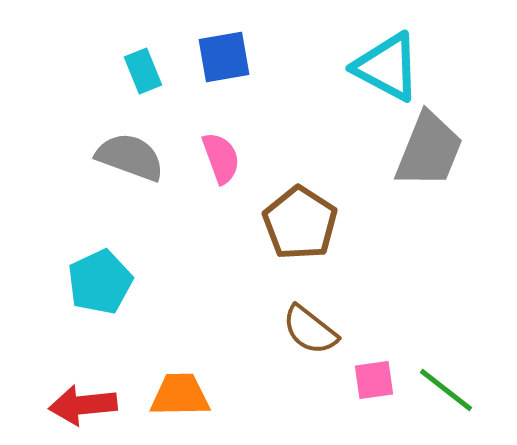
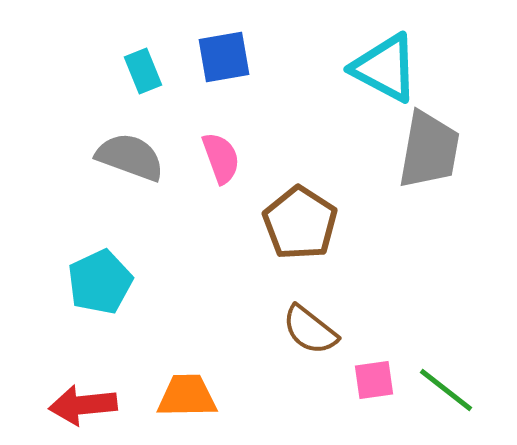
cyan triangle: moved 2 px left, 1 px down
gray trapezoid: rotated 12 degrees counterclockwise
orange trapezoid: moved 7 px right, 1 px down
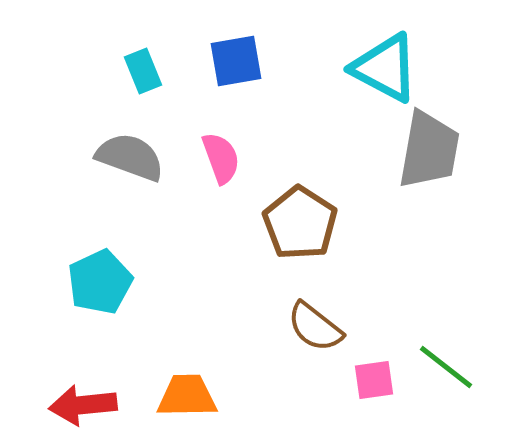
blue square: moved 12 px right, 4 px down
brown semicircle: moved 5 px right, 3 px up
green line: moved 23 px up
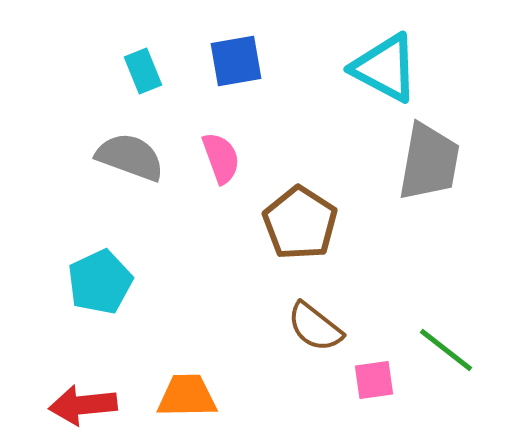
gray trapezoid: moved 12 px down
green line: moved 17 px up
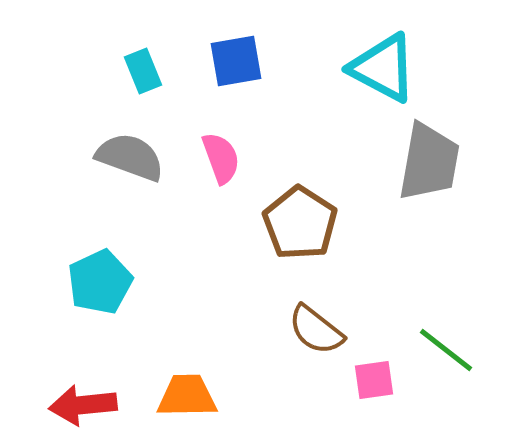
cyan triangle: moved 2 px left
brown semicircle: moved 1 px right, 3 px down
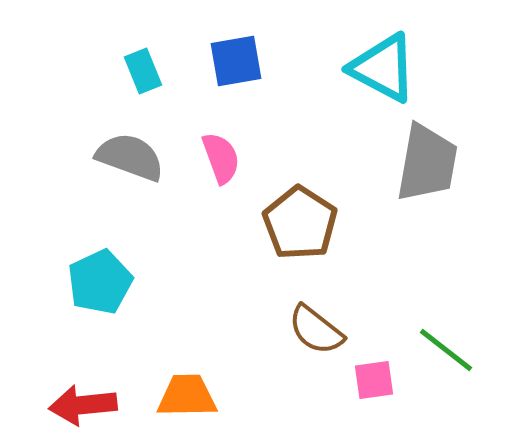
gray trapezoid: moved 2 px left, 1 px down
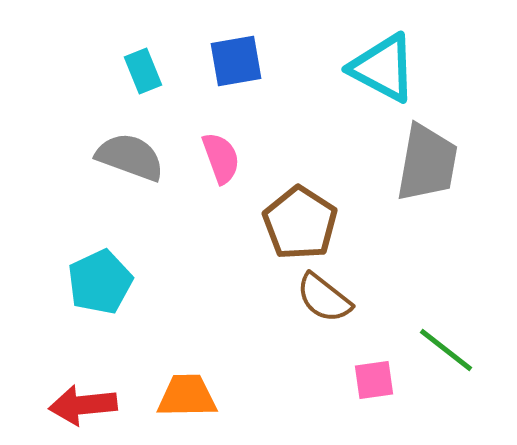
brown semicircle: moved 8 px right, 32 px up
